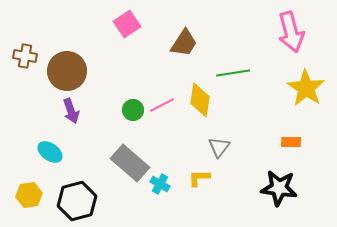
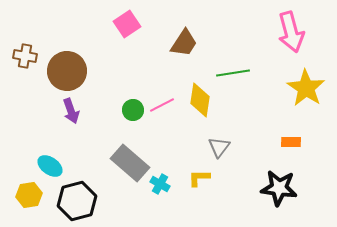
cyan ellipse: moved 14 px down
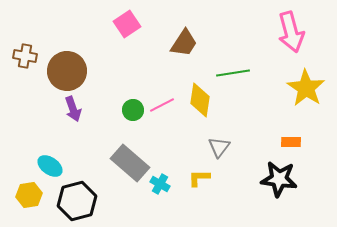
purple arrow: moved 2 px right, 2 px up
black star: moved 9 px up
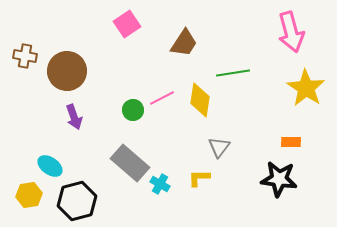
pink line: moved 7 px up
purple arrow: moved 1 px right, 8 px down
